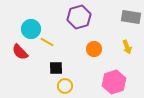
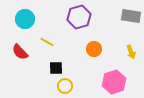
gray rectangle: moved 1 px up
cyan circle: moved 6 px left, 10 px up
yellow arrow: moved 4 px right, 5 px down
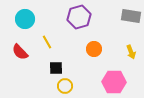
yellow line: rotated 32 degrees clockwise
pink hexagon: rotated 20 degrees clockwise
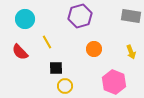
purple hexagon: moved 1 px right, 1 px up
pink hexagon: rotated 20 degrees clockwise
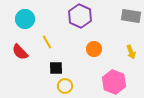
purple hexagon: rotated 20 degrees counterclockwise
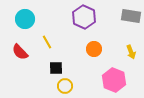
purple hexagon: moved 4 px right, 1 px down
pink hexagon: moved 2 px up
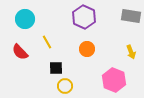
orange circle: moved 7 px left
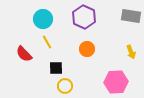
cyan circle: moved 18 px right
red semicircle: moved 4 px right, 2 px down
pink hexagon: moved 2 px right, 2 px down; rotated 25 degrees counterclockwise
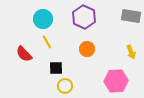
pink hexagon: moved 1 px up
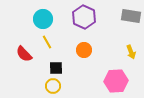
orange circle: moved 3 px left, 1 px down
yellow circle: moved 12 px left
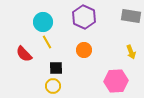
cyan circle: moved 3 px down
